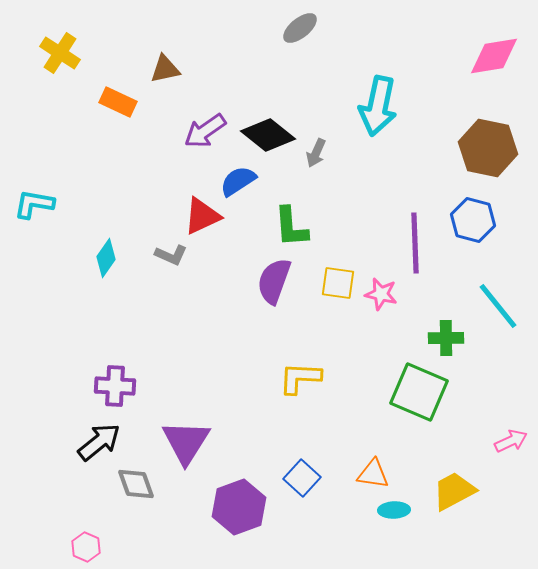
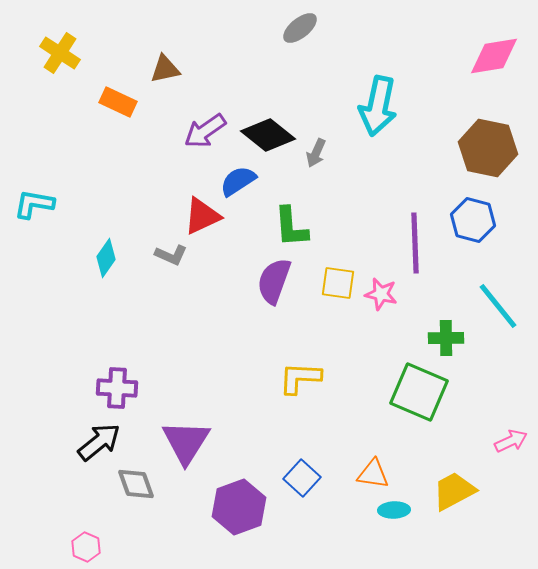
purple cross: moved 2 px right, 2 px down
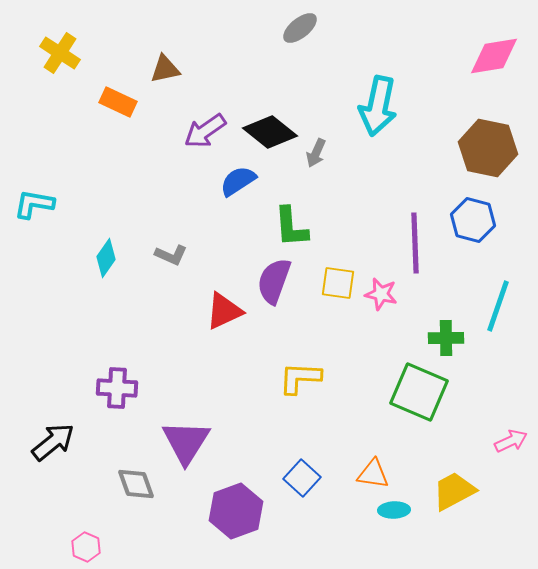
black diamond: moved 2 px right, 3 px up
red triangle: moved 22 px right, 95 px down
cyan line: rotated 58 degrees clockwise
black arrow: moved 46 px left
purple hexagon: moved 3 px left, 4 px down
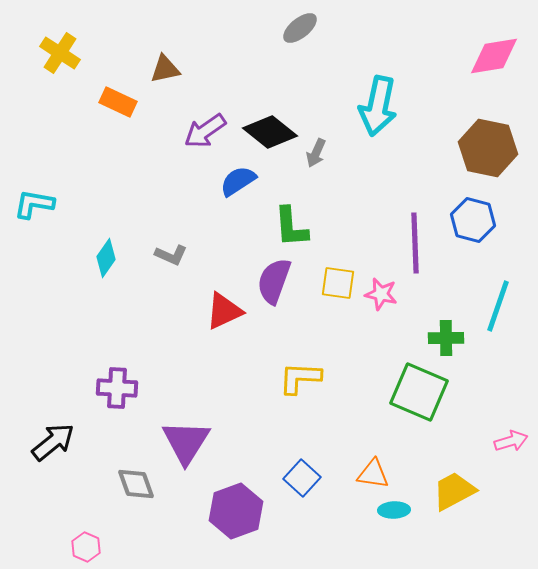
pink arrow: rotated 8 degrees clockwise
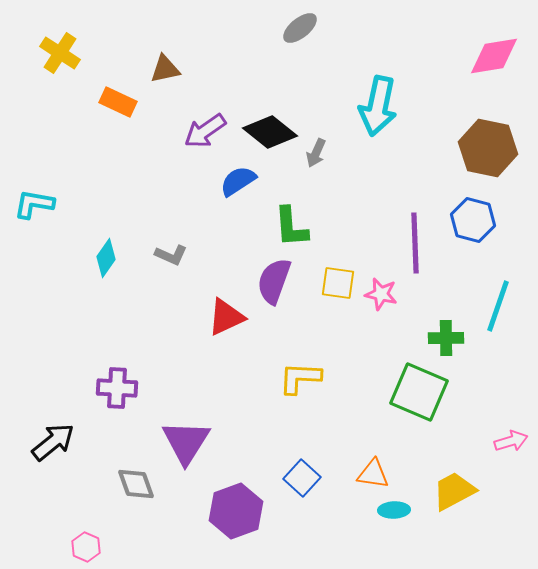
red triangle: moved 2 px right, 6 px down
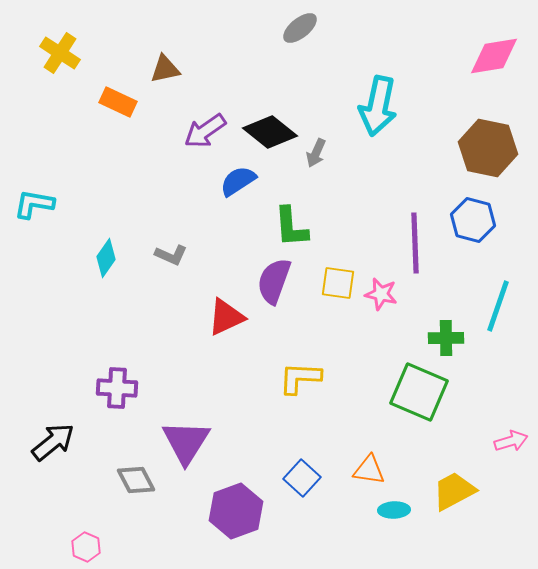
orange triangle: moved 4 px left, 4 px up
gray diamond: moved 4 px up; rotated 9 degrees counterclockwise
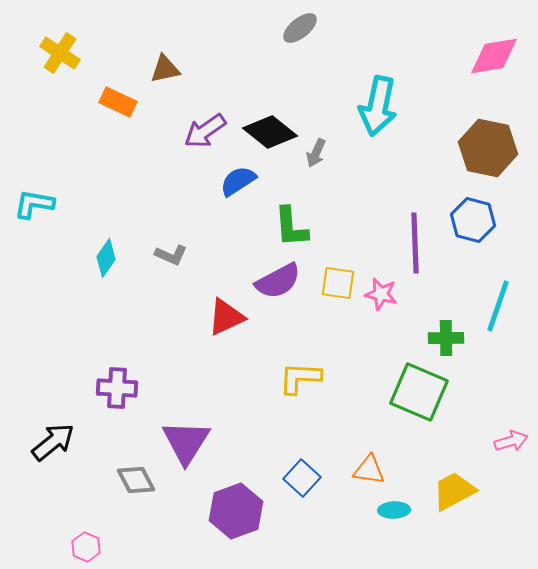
purple semicircle: moved 4 px right; rotated 138 degrees counterclockwise
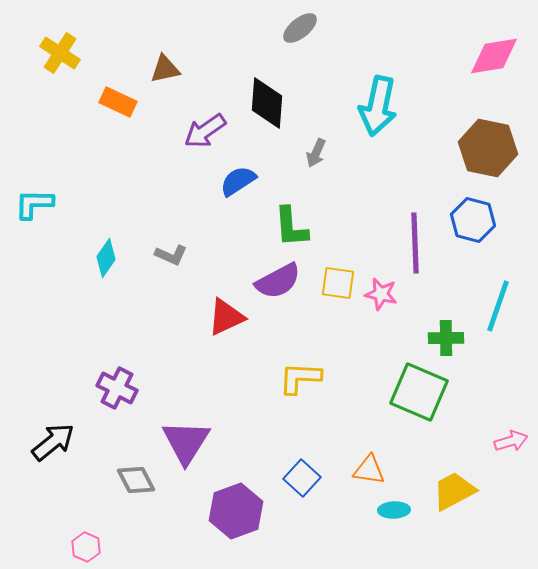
black diamond: moved 3 px left, 29 px up; rotated 56 degrees clockwise
cyan L-shape: rotated 9 degrees counterclockwise
purple cross: rotated 24 degrees clockwise
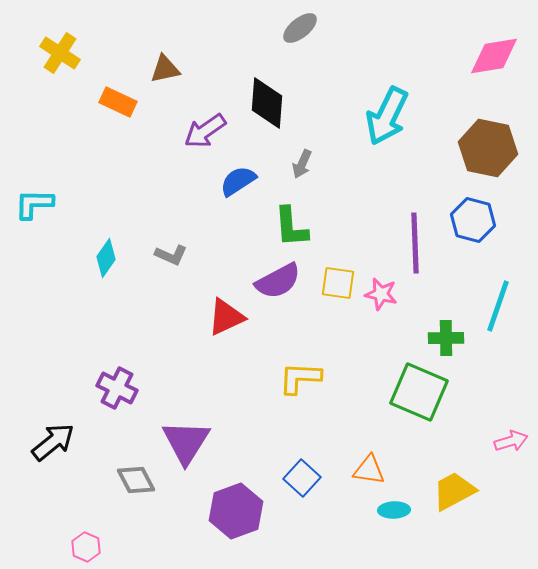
cyan arrow: moved 9 px right, 10 px down; rotated 14 degrees clockwise
gray arrow: moved 14 px left, 11 px down
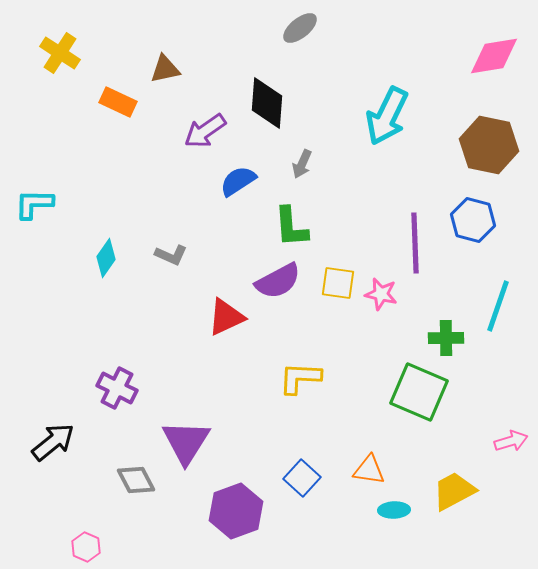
brown hexagon: moved 1 px right, 3 px up
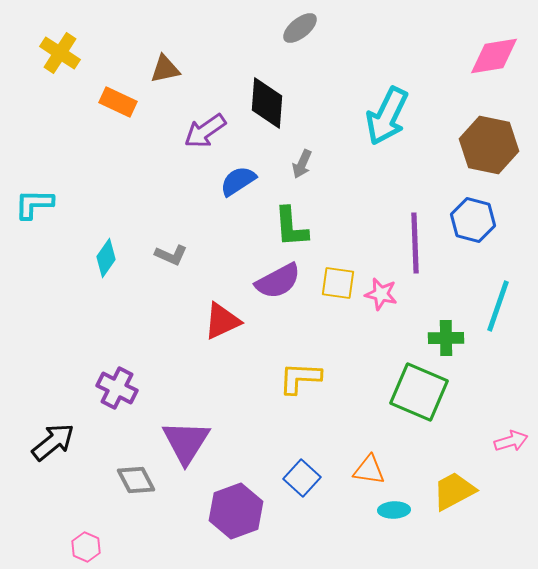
red triangle: moved 4 px left, 4 px down
